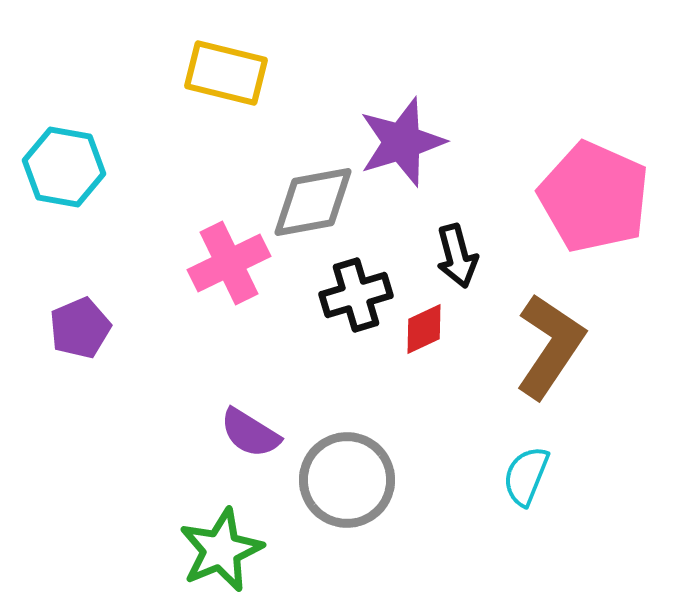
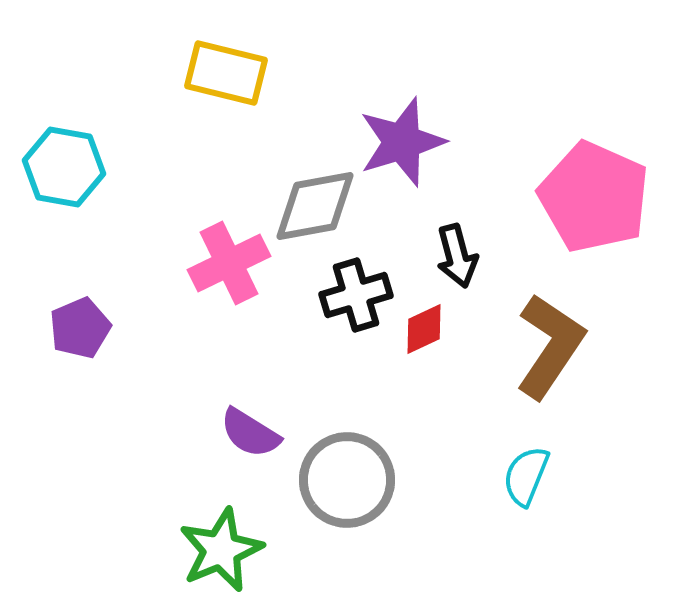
gray diamond: moved 2 px right, 4 px down
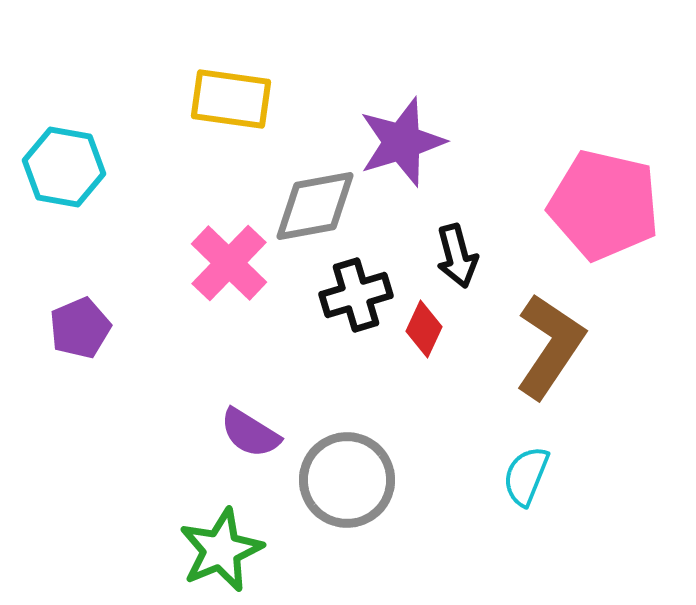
yellow rectangle: moved 5 px right, 26 px down; rotated 6 degrees counterclockwise
pink pentagon: moved 10 px right, 8 px down; rotated 11 degrees counterclockwise
pink cross: rotated 20 degrees counterclockwise
red diamond: rotated 40 degrees counterclockwise
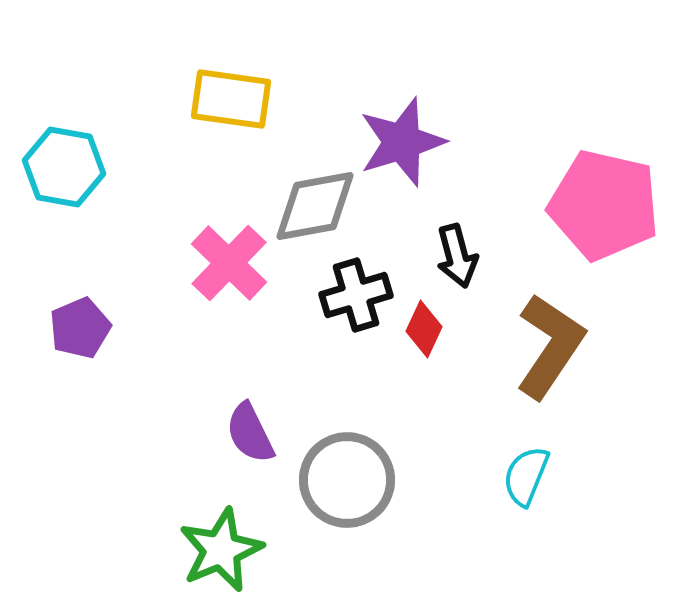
purple semicircle: rotated 32 degrees clockwise
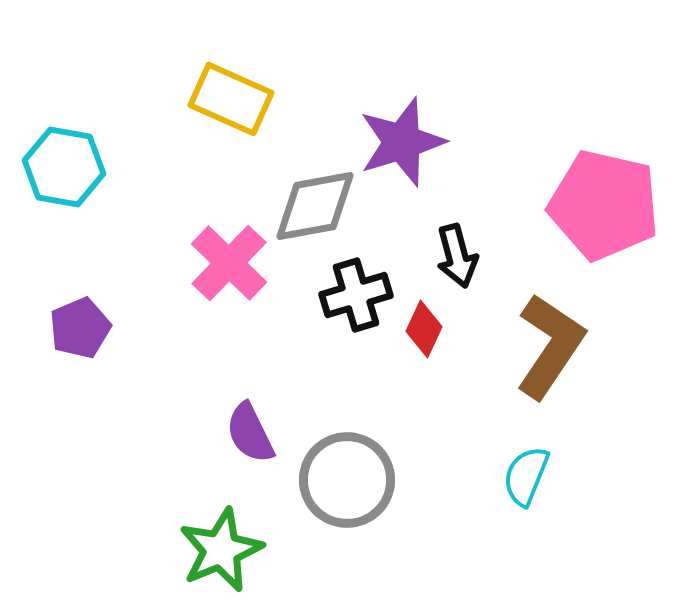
yellow rectangle: rotated 16 degrees clockwise
